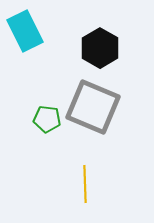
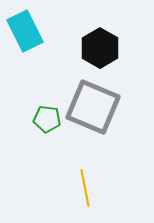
yellow line: moved 4 px down; rotated 9 degrees counterclockwise
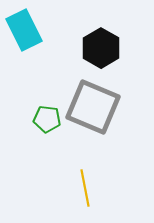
cyan rectangle: moved 1 px left, 1 px up
black hexagon: moved 1 px right
